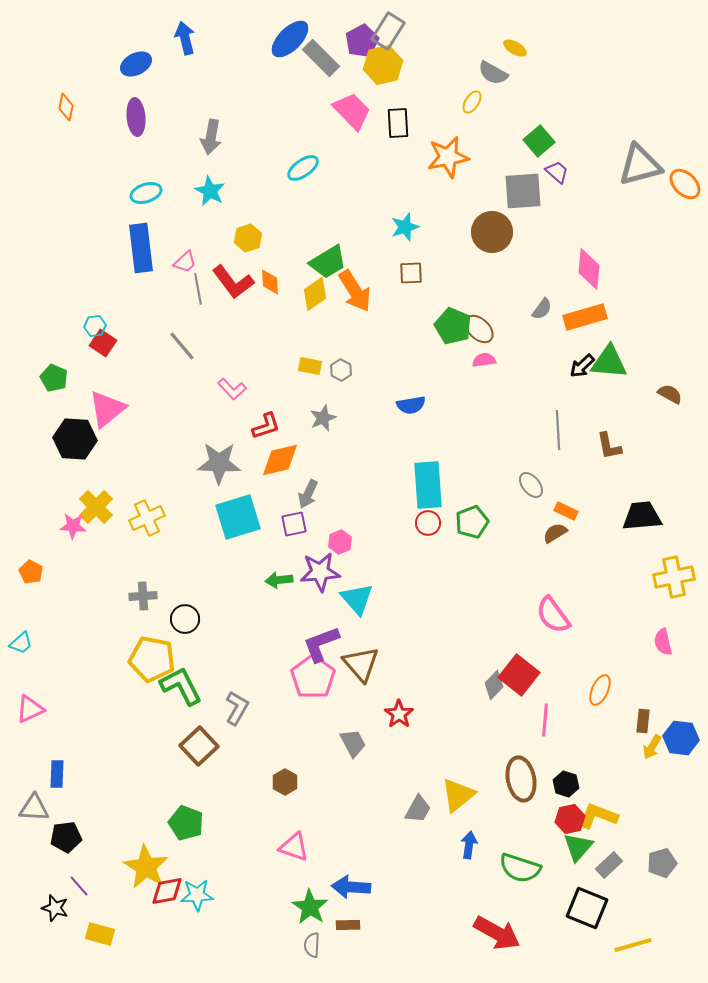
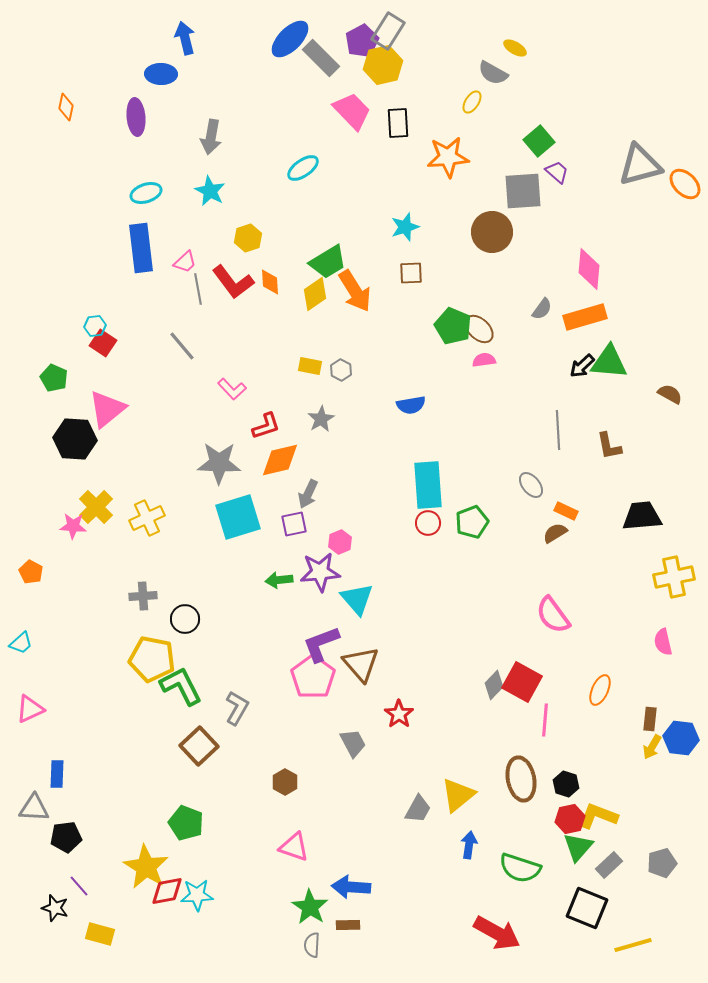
blue ellipse at (136, 64): moved 25 px right, 10 px down; rotated 28 degrees clockwise
orange star at (448, 157): rotated 6 degrees clockwise
gray star at (323, 418): moved 2 px left, 1 px down; rotated 8 degrees counterclockwise
red square at (519, 675): moved 3 px right, 7 px down; rotated 9 degrees counterclockwise
brown rectangle at (643, 721): moved 7 px right, 2 px up
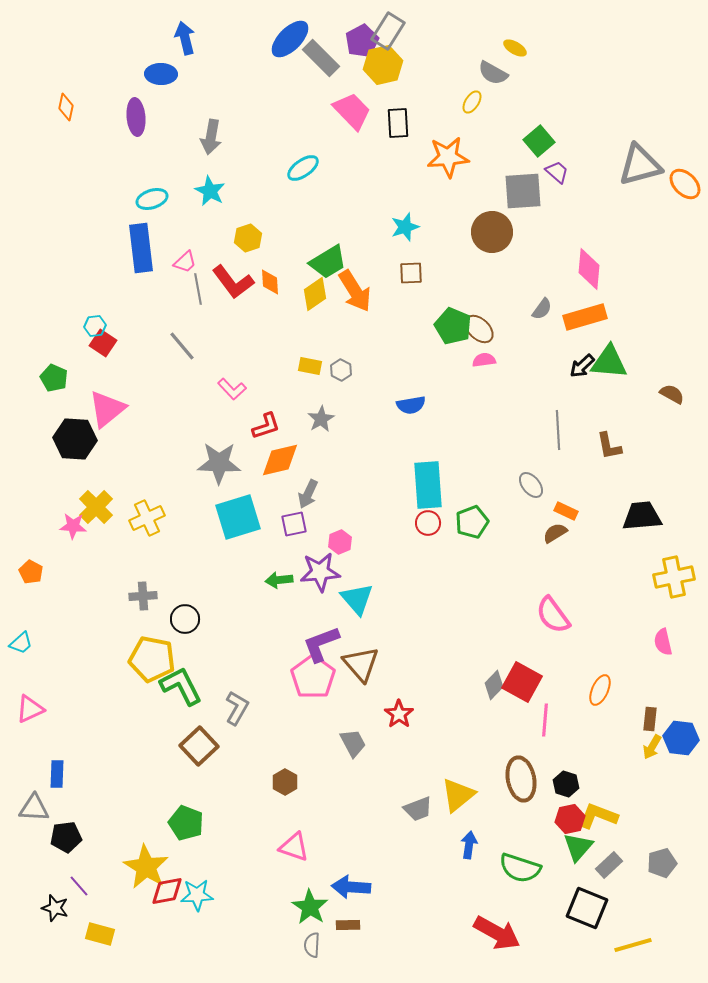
cyan ellipse at (146, 193): moved 6 px right, 6 px down
brown semicircle at (670, 394): moved 2 px right
gray trapezoid at (418, 809): rotated 40 degrees clockwise
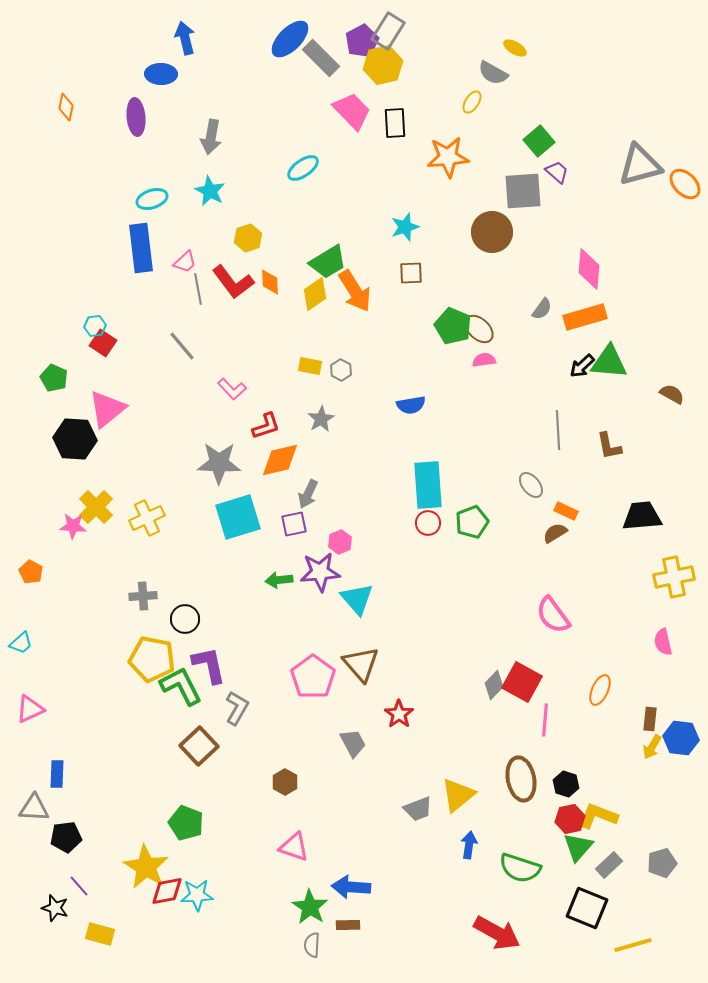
black rectangle at (398, 123): moved 3 px left
purple L-shape at (321, 644): moved 112 px left, 21 px down; rotated 99 degrees clockwise
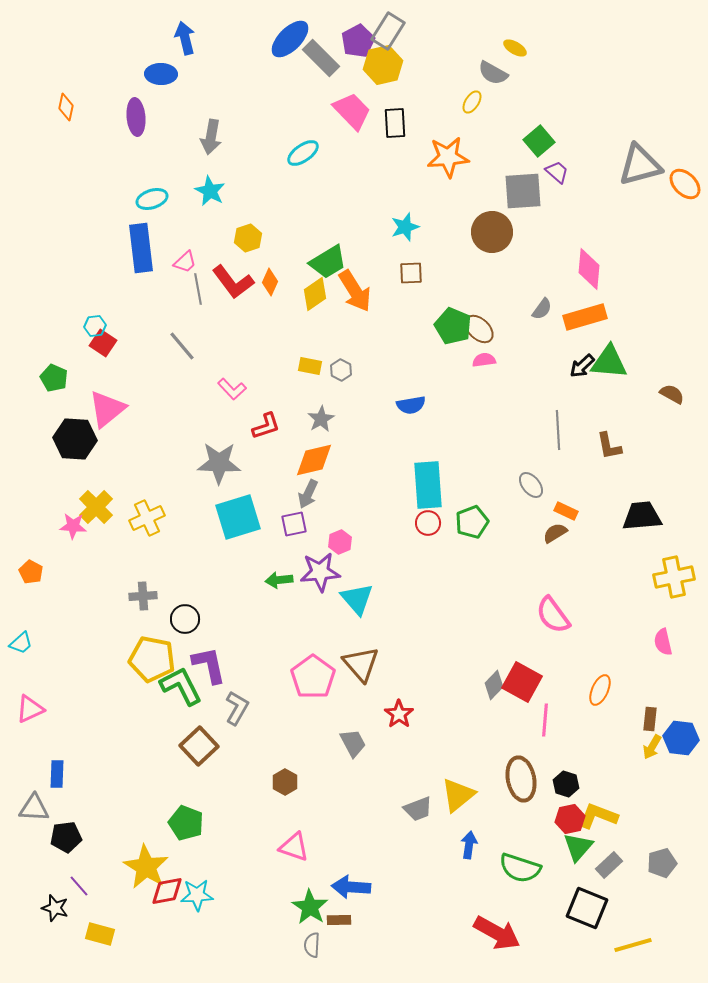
purple pentagon at (362, 41): moved 4 px left
cyan ellipse at (303, 168): moved 15 px up
orange diamond at (270, 282): rotated 28 degrees clockwise
orange diamond at (280, 460): moved 34 px right
brown rectangle at (348, 925): moved 9 px left, 5 px up
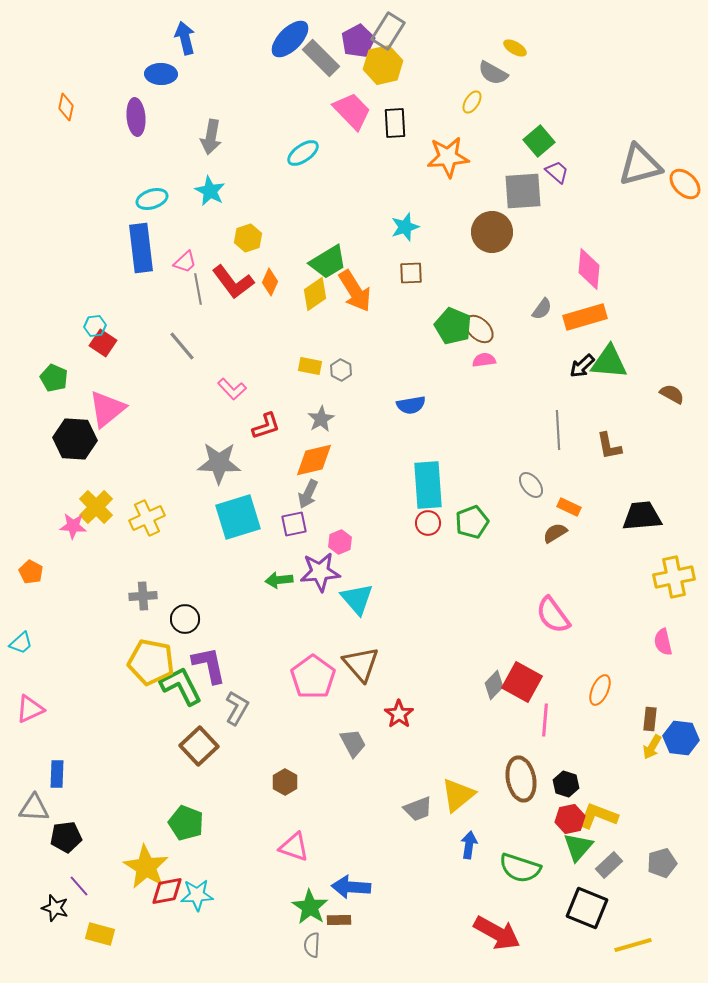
orange rectangle at (566, 511): moved 3 px right, 4 px up
yellow pentagon at (152, 659): moved 1 px left, 3 px down
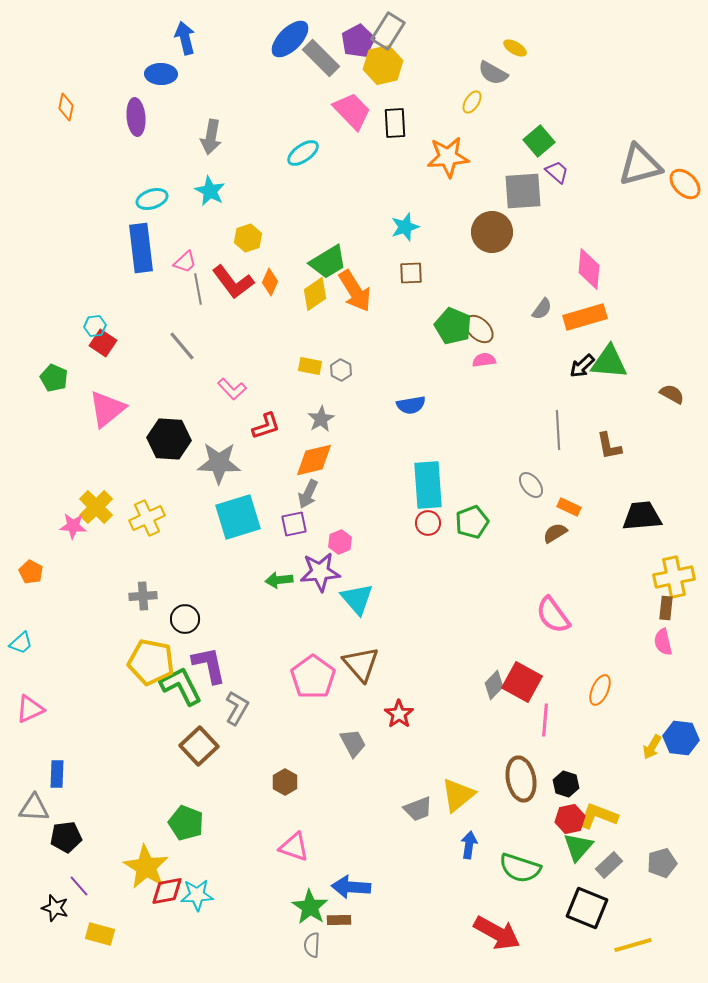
black hexagon at (75, 439): moved 94 px right
brown rectangle at (650, 719): moved 16 px right, 111 px up
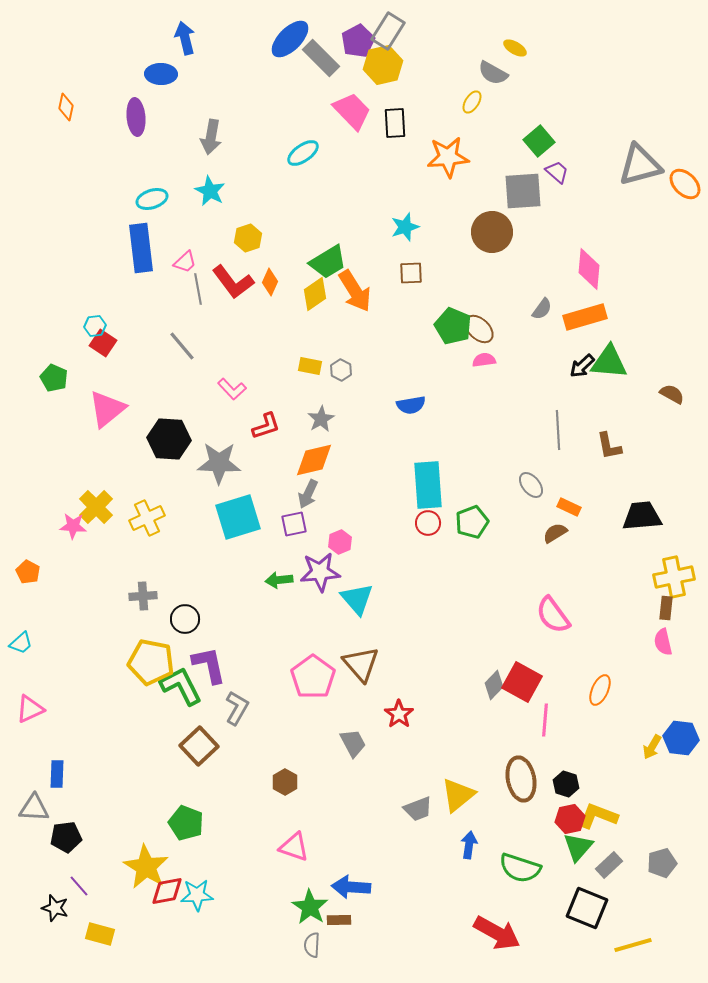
orange pentagon at (31, 572): moved 3 px left
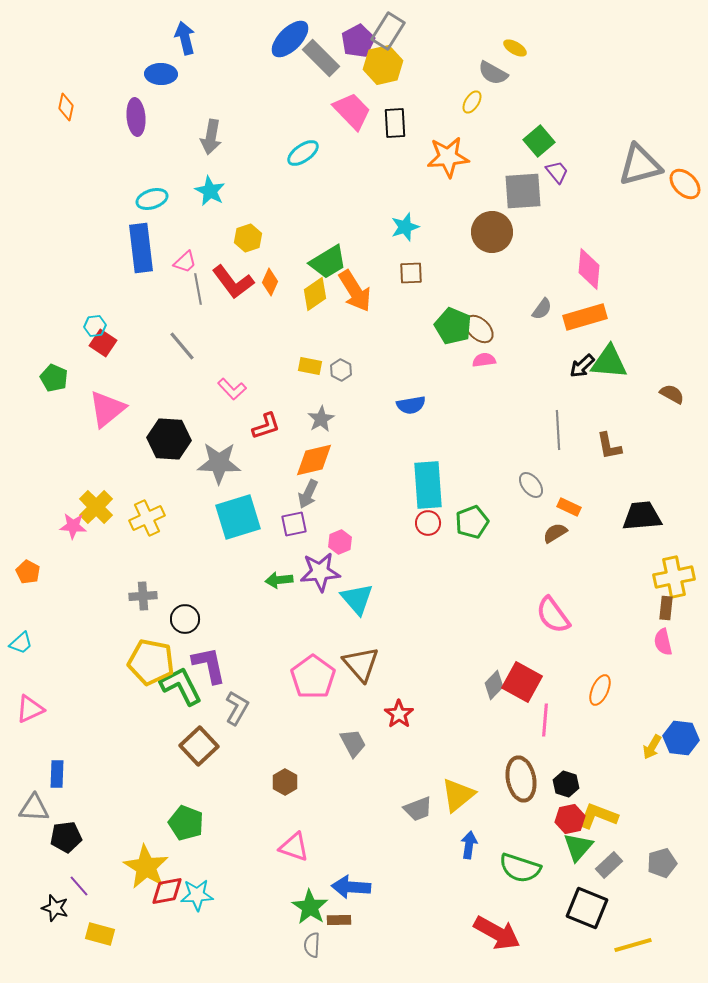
purple trapezoid at (557, 172): rotated 10 degrees clockwise
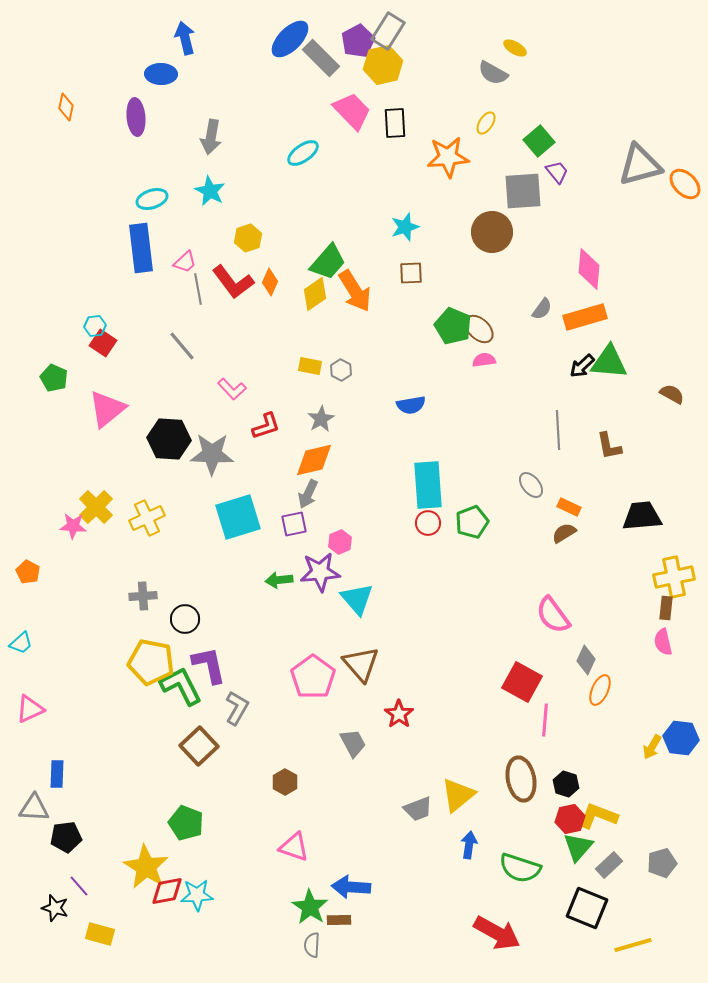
yellow ellipse at (472, 102): moved 14 px right, 21 px down
green trapezoid at (328, 262): rotated 18 degrees counterclockwise
gray star at (219, 463): moved 7 px left, 9 px up
brown semicircle at (555, 533): moved 9 px right
gray diamond at (494, 685): moved 92 px right, 25 px up; rotated 20 degrees counterclockwise
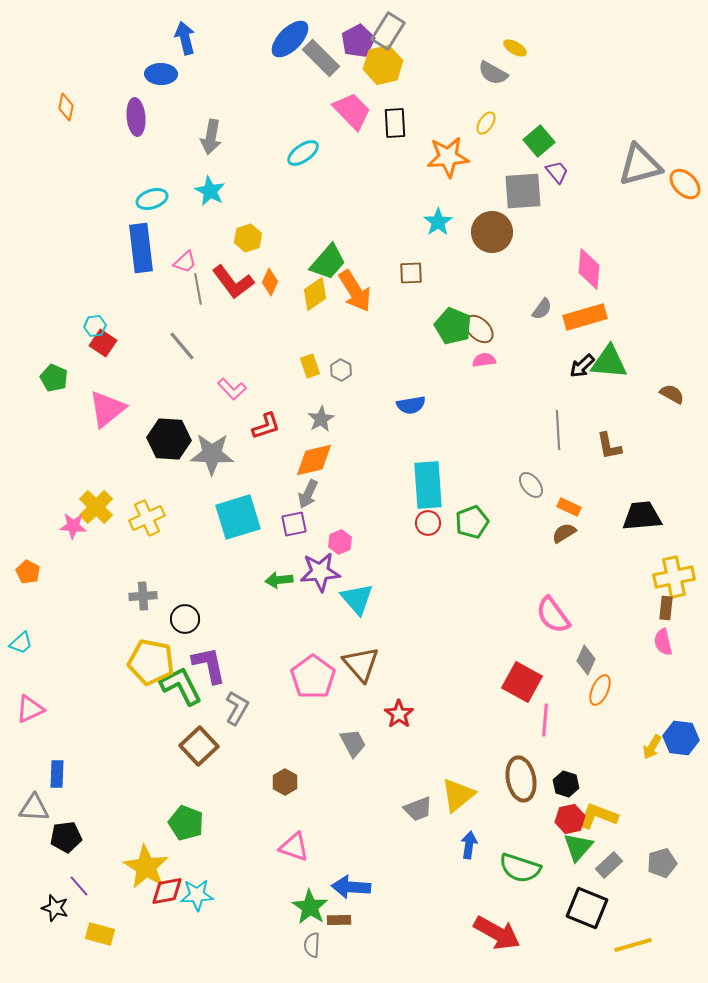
cyan star at (405, 227): moved 33 px right, 5 px up; rotated 16 degrees counterclockwise
yellow rectangle at (310, 366): rotated 60 degrees clockwise
